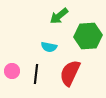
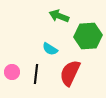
green arrow: rotated 60 degrees clockwise
cyan semicircle: moved 1 px right, 2 px down; rotated 21 degrees clockwise
pink circle: moved 1 px down
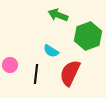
green arrow: moved 1 px left, 1 px up
green hexagon: rotated 16 degrees counterclockwise
cyan semicircle: moved 1 px right, 2 px down
pink circle: moved 2 px left, 7 px up
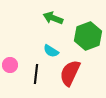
green arrow: moved 5 px left, 3 px down
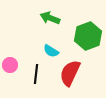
green arrow: moved 3 px left
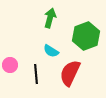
green arrow: rotated 84 degrees clockwise
green hexagon: moved 2 px left
black line: rotated 12 degrees counterclockwise
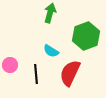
green arrow: moved 5 px up
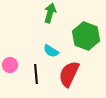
green hexagon: rotated 20 degrees counterclockwise
red semicircle: moved 1 px left, 1 px down
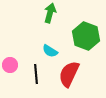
cyan semicircle: moved 1 px left
